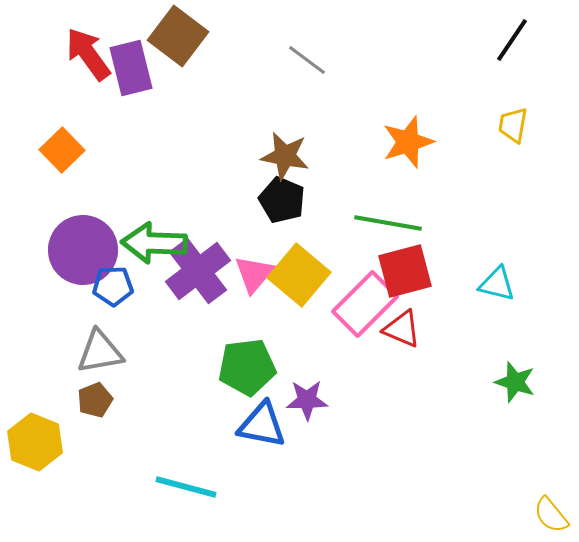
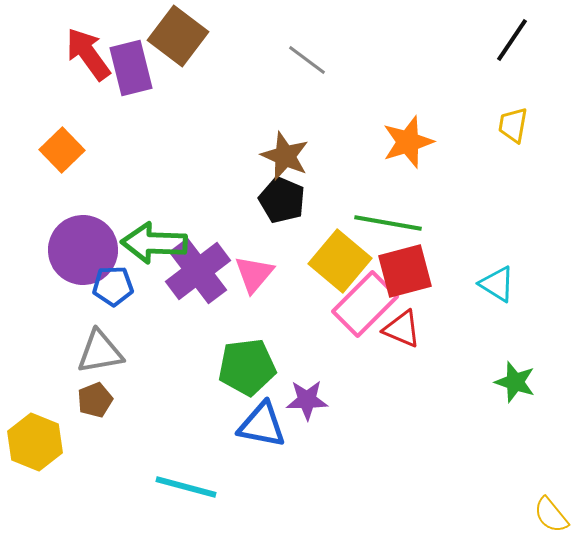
brown star: rotated 12 degrees clockwise
yellow square: moved 41 px right, 14 px up
cyan triangle: rotated 18 degrees clockwise
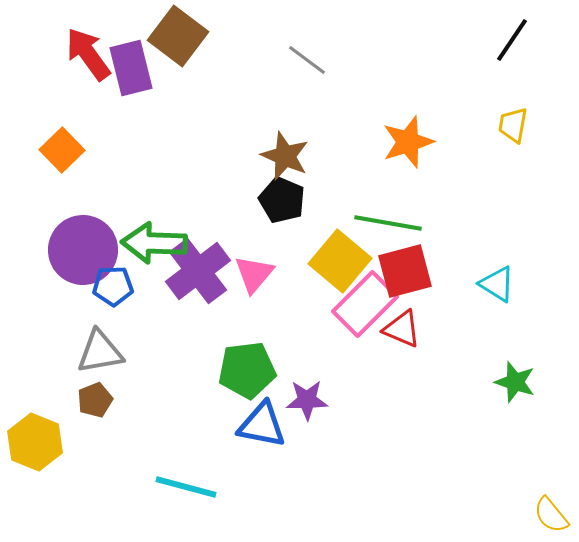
green pentagon: moved 3 px down
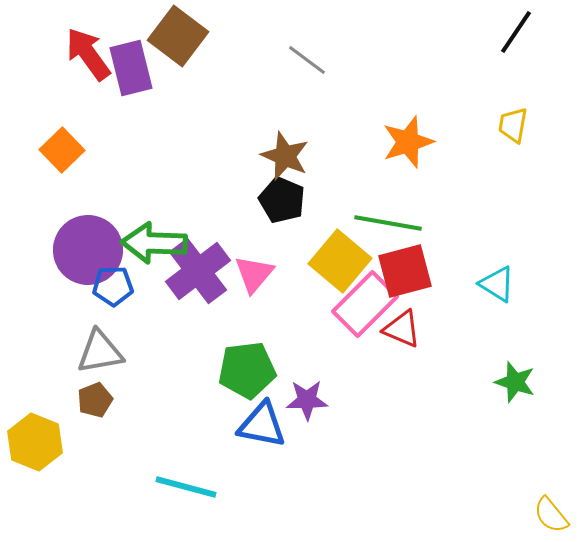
black line: moved 4 px right, 8 px up
purple circle: moved 5 px right
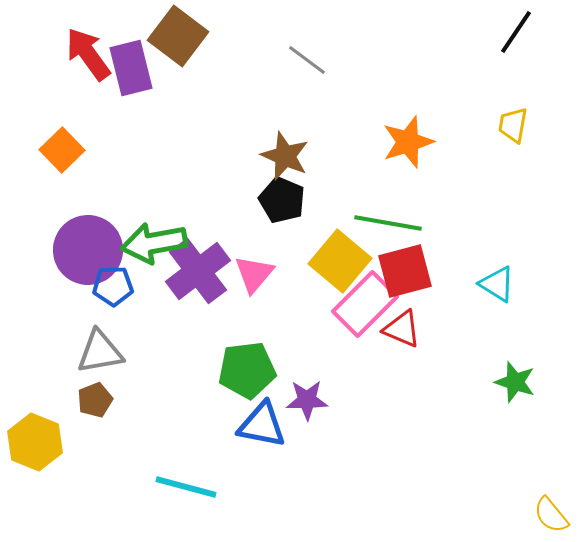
green arrow: rotated 12 degrees counterclockwise
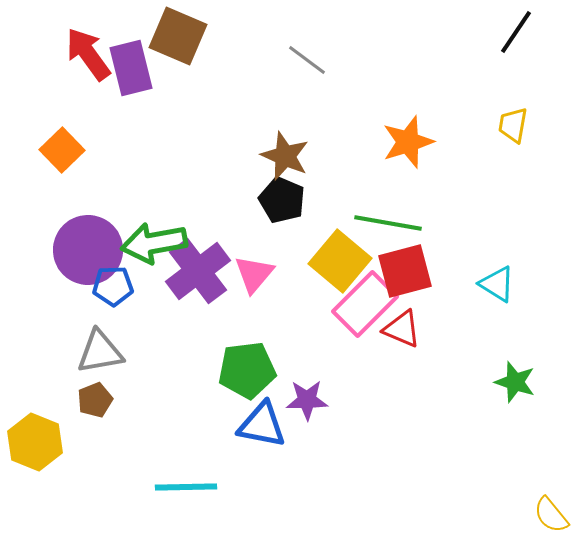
brown square: rotated 14 degrees counterclockwise
cyan line: rotated 16 degrees counterclockwise
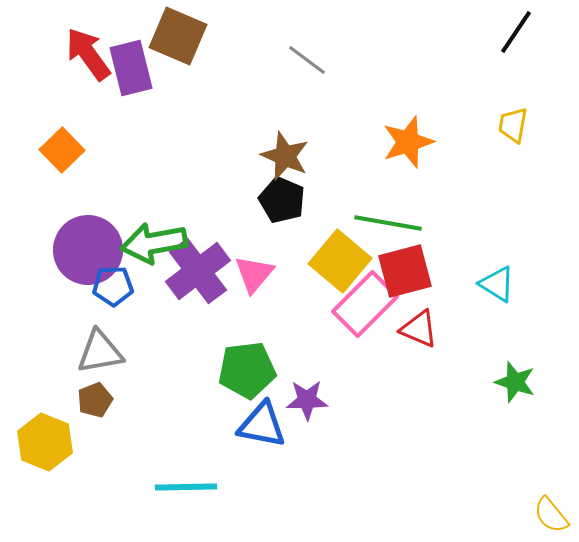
red triangle: moved 17 px right
yellow hexagon: moved 10 px right
